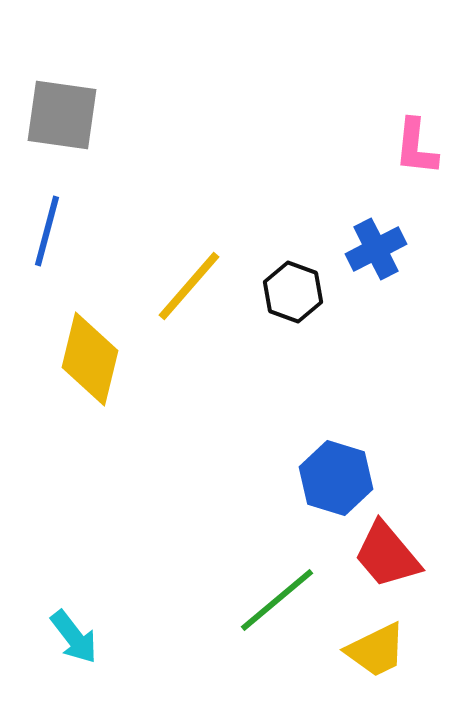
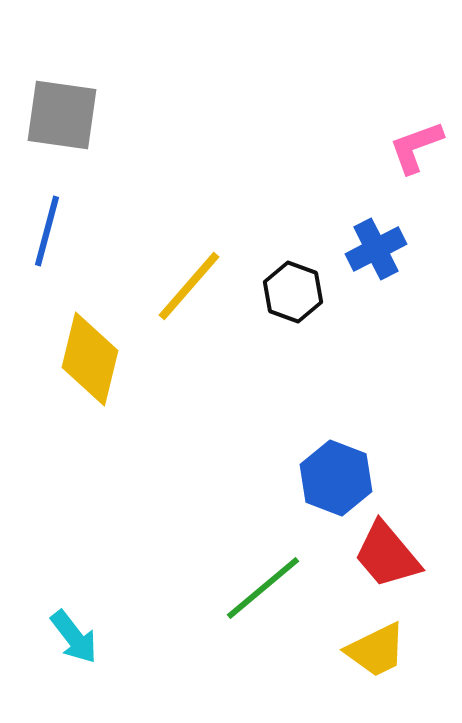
pink L-shape: rotated 64 degrees clockwise
blue hexagon: rotated 4 degrees clockwise
green line: moved 14 px left, 12 px up
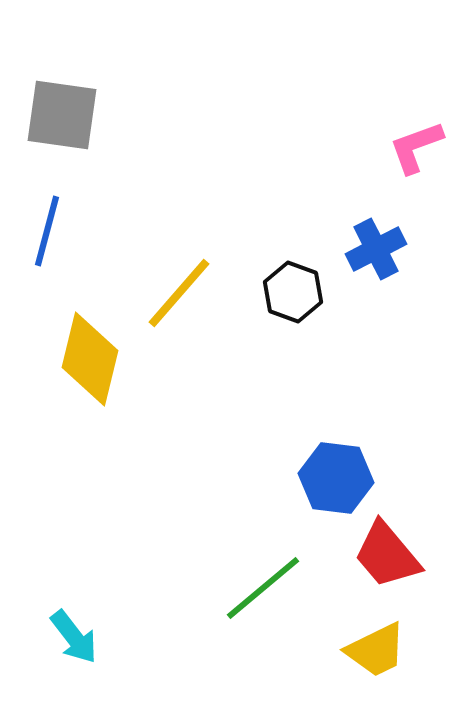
yellow line: moved 10 px left, 7 px down
blue hexagon: rotated 14 degrees counterclockwise
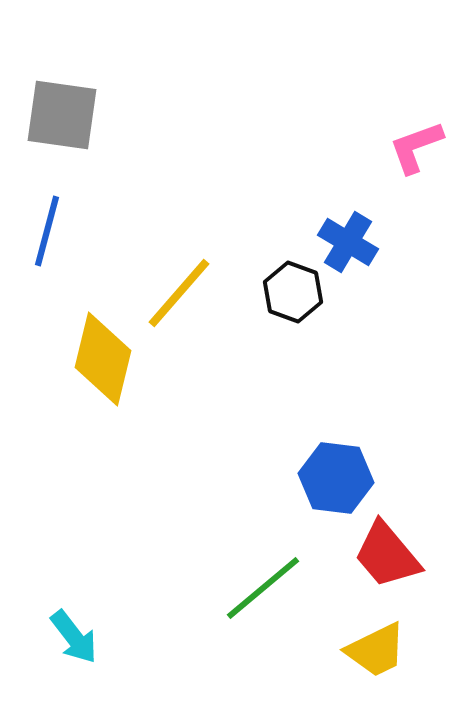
blue cross: moved 28 px left, 7 px up; rotated 32 degrees counterclockwise
yellow diamond: moved 13 px right
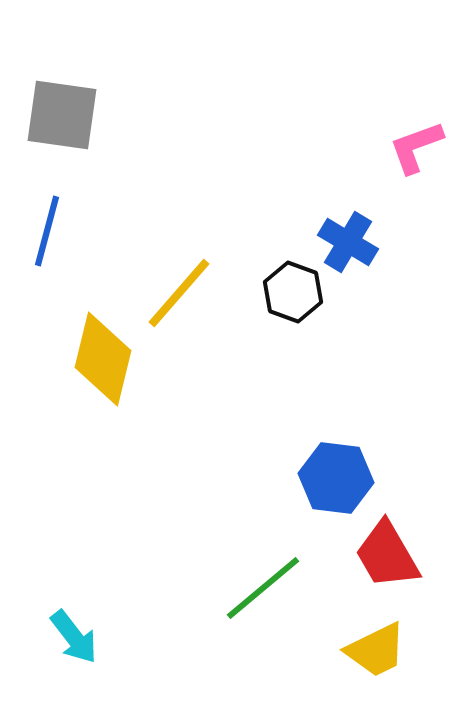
red trapezoid: rotated 10 degrees clockwise
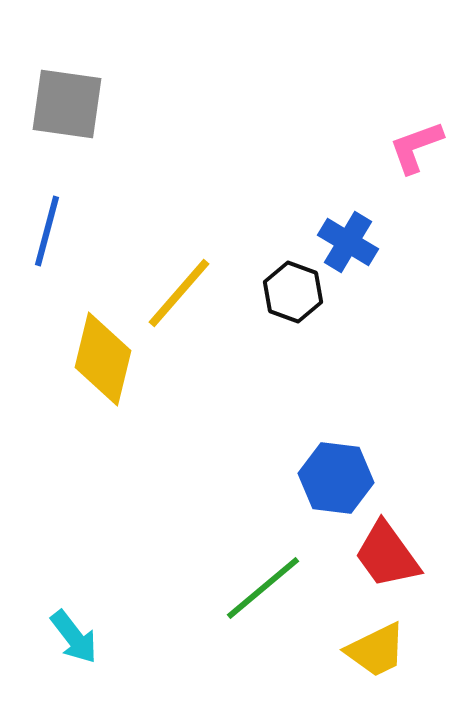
gray square: moved 5 px right, 11 px up
red trapezoid: rotated 6 degrees counterclockwise
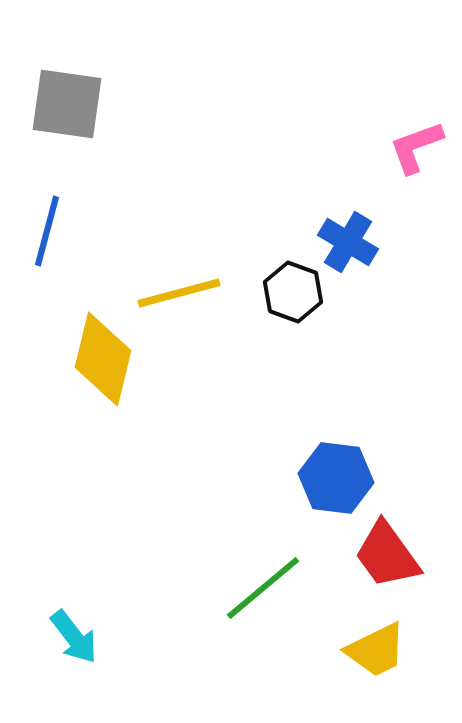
yellow line: rotated 34 degrees clockwise
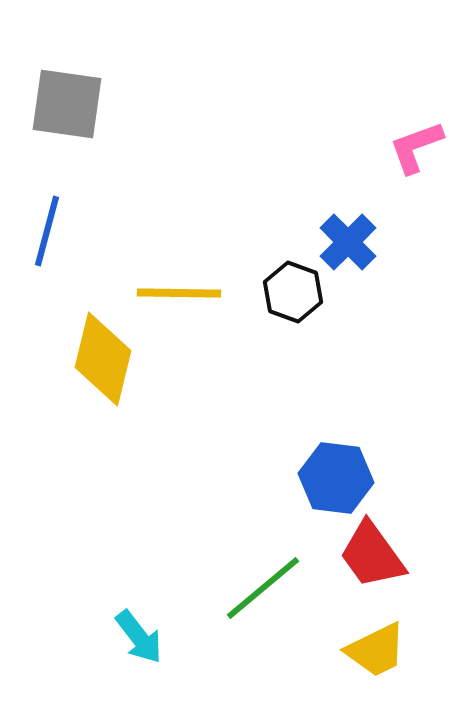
blue cross: rotated 14 degrees clockwise
yellow line: rotated 16 degrees clockwise
red trapezoid: moved 15 px left
cyan arrow: moved 65 px right
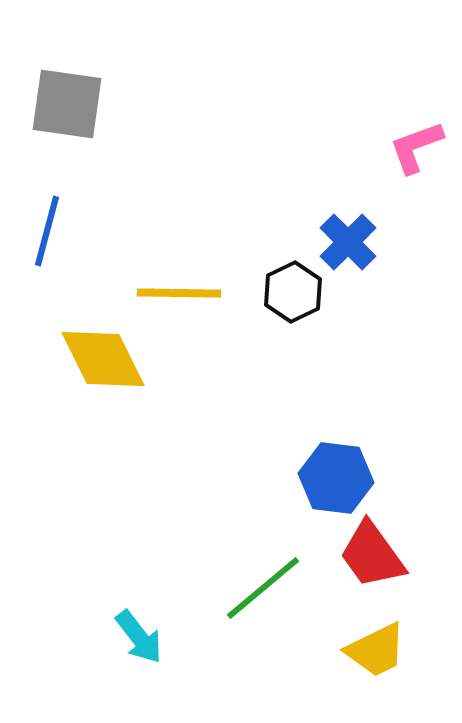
black hexagon: rotated 14 degrees clockwise
yellow diamond: rotated 40 degrees counterclockwise
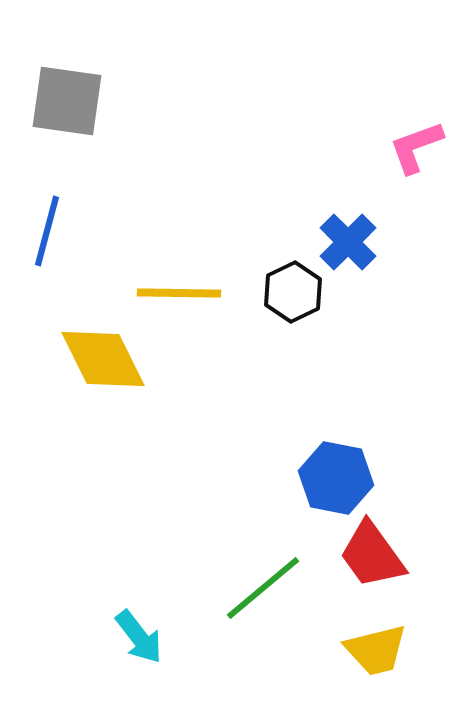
gray square: moved 3 px up
blue hexagon: rotated 4 degrees clockwise
yellow trapezoid: rotated 12 degrees clockwise
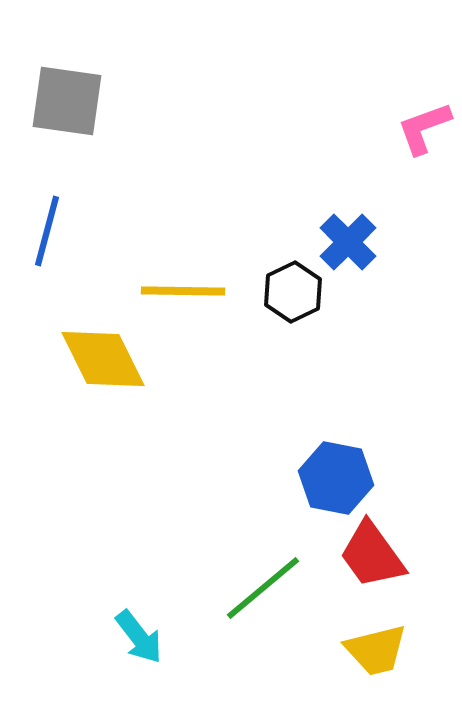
pink L-shape: moved 8 px right, 19 px up
yellow line: moved 4 px right, 2 px up
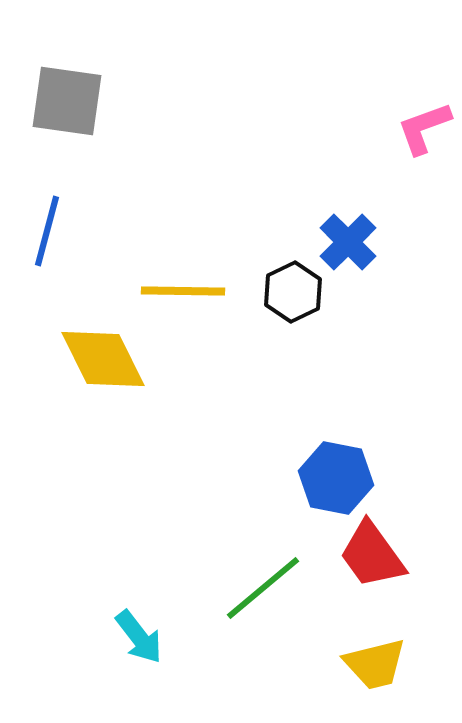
yellow trapezoid: moved 1 px left, 14 px down
